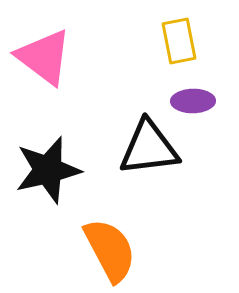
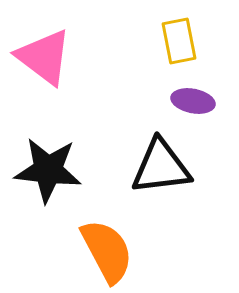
purple ellipse: rotated 12 degrees clockwise
black triangle: moved 12 px right, 19 px down
black star: rotated 20 degrees clockwise
orange semicircle: moved 3 px left, 1 px down
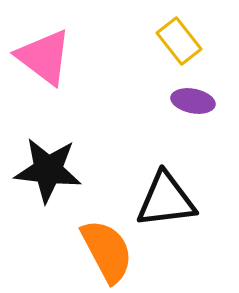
yellow rectangle: rotated 27 degrees counterclockwise
black triangle: moved 5 px right, 33 px down
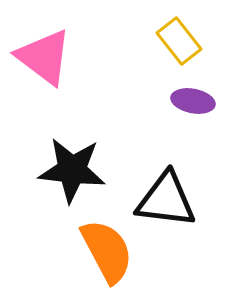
black star: moved 24 px right
black triangle: rotated 14 degrees clockwise
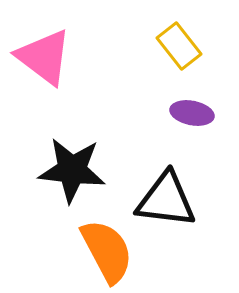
yellow rectangle: moved 5 px down
purple ellipse: moved 1 px left, 12 px down
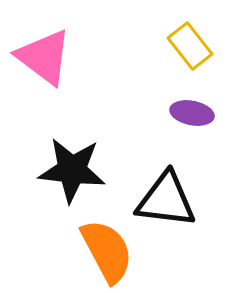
yellow rectangle: moved 11 px right
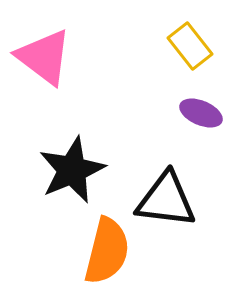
purple ellipse: moved 9 px right; rotated 12 degrees clockwise
black star: rotated 30 degrees counterclockwise
orange semicircle: rotated 42 degrees clockwise
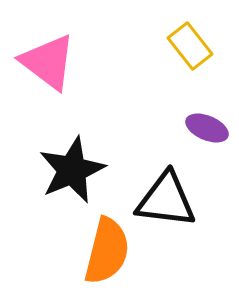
pink triangle: moved 4 px right, 5 px down
purple ellipse: moved 6 px right, 15 px down
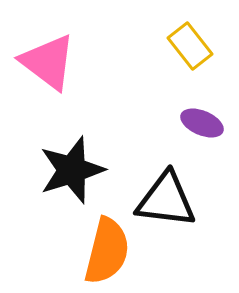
purple ellipse: moved 5 px left, 5 px up
black star: rotated 6 degrees clockwise
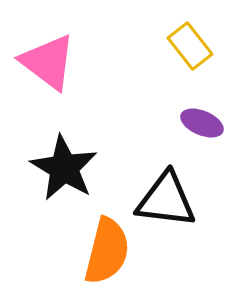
black star: moved 8 px left, 2 px up; rotated 24 degrees counterclockwise
